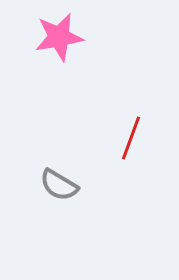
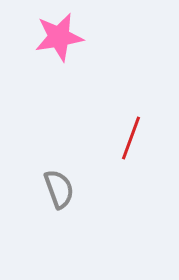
gray semicircle: moved 4 px down; rotated 141 degrees counterclockwise
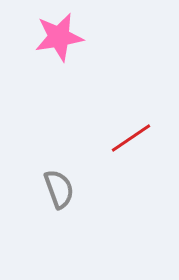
red line: rotated 36 degrees clockwise
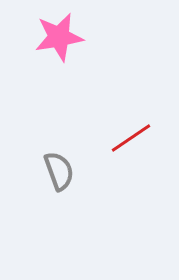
gray semicircle: moved 18 px up
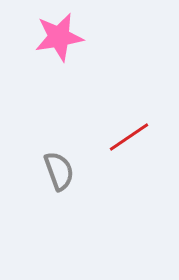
red line: moved 2 px left, 1 px up
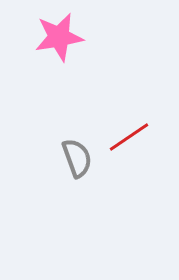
gray semicircle: moved 18 px right, 13 px up
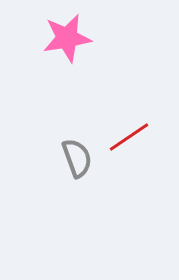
pink star: moved 8 px right, 1 px down
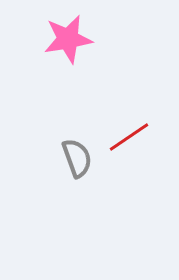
pink star: moved 1 px right, 1 px down
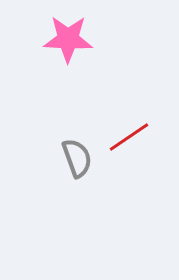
pink star: rotated 12 degrees clockwise
